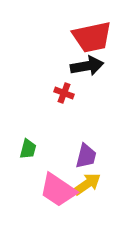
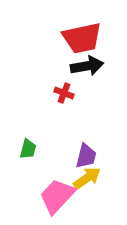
red trapezoid: moved 10 px left, 1 px down
yellow arrow: moved 6 px up
pink trapezoid: moved 1 px left, 6 px down; rotated 99 degrees clockwise
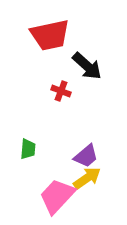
red trapezoid: moved 32 px left, 3 px up
black arrow: rotated 52 degrees clockwise
red cross: moved 3 px left, 2 px up
green trapezoid: rotated 10 degrees counterclockwise
purple trapezoid: rotated 36 degrees clockwise
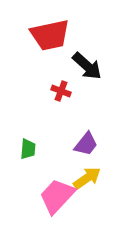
purple trapezoid: moved 12 px up; rotated 12 degrees counterclockwise
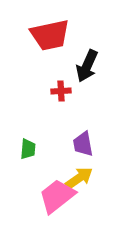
black arrow: rotated 72 degrees clockwise
red cross: rotated 24 degrees counterclockwise
purple trapezoid: moved 3 px left; rotated 132 degrees clockwise
yellow arrow: moved 8 px left
pink trapezoid: rotated 9 degrees clockwise
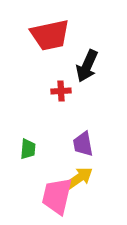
pink trapezoid: rotated 39 degrees counterclockwise
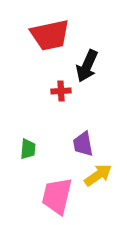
yellow arrow: moved 19 px right, 3 px up
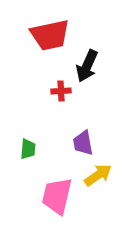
purple trapezoid: moved 1 px up
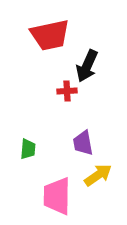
red cross: moved 6 px right
pink trapezoid: rotated 12 degrees counterclockwise
